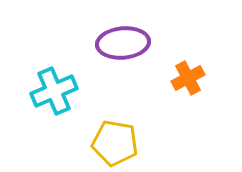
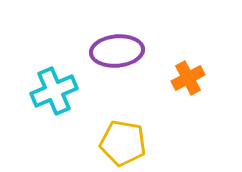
purple ellipse: moved 6 px left, 8 px down
yellow pentagon: moved 8 px right
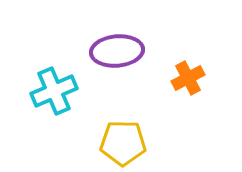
yellow pentagon: rotated 9 degrees counterclockwise
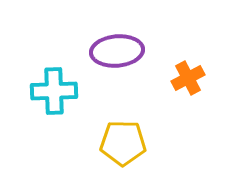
cyan cross: rotated 21 degrees clockwise
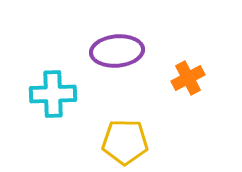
cyan cross: moved 1 px left, 3 px down
yellow pentagon: moved 2 px right, 1 px up
